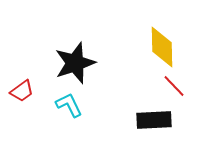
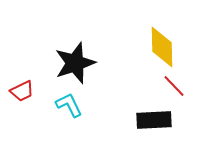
red trapezoid: rotated 10 degrees clockwise
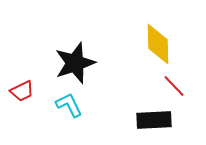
yellow diamond: moved 4 px left, 3 px up
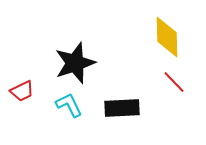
yellow diamond: moved 9 px right, 7 px up
red line: moved 4 px up
black rectangle: moved 32 px left, 12 px up
